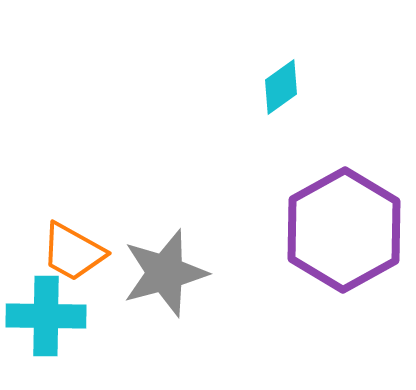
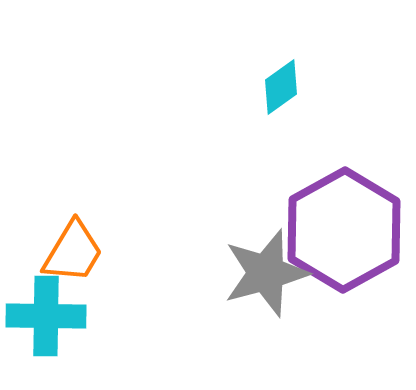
orange trapezoid: rotated 88 degrees counterclockwise
gray star: moved 101 px right
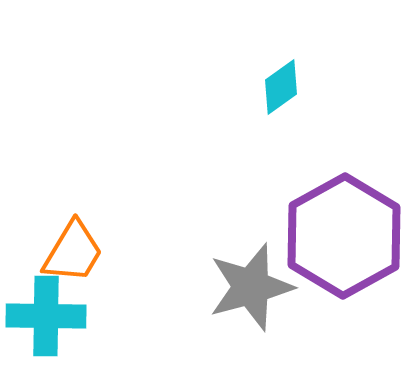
purple hexagon: moved 6 px down
gray star: moved 15 px left, 14 px down
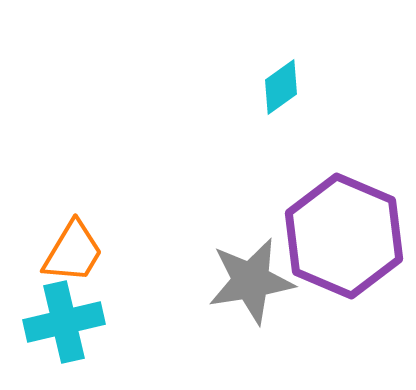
purple hexagon: rotated 8 degrees counterclockwise
gray star: moved 6 px up; rotated 6 degrees clockwise
cyan cross: moved 18 px right, 6 px down; rotated 14 degrees counterclockwise
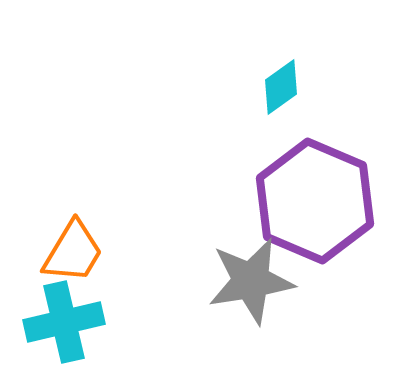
purple hexagon: moved 29 px left, 35 px up
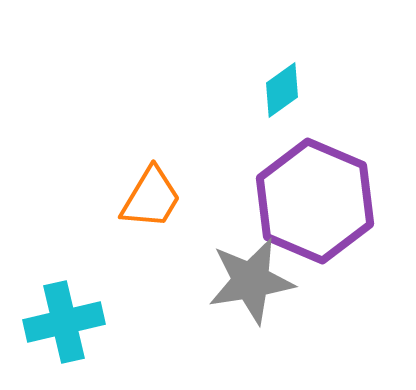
cyan diamond: moved 1 px right, 3 px down
orange trapezoid: moved 78 px right, 54 px up
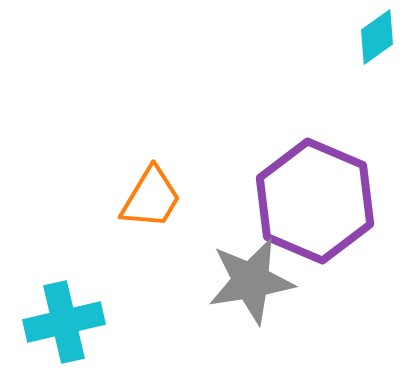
cyan diamond: moved 95 px right, 53 px up
